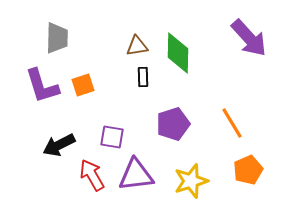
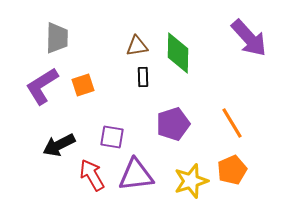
purple L-shape: rotated 75 degrees clockwise
orange pentagon: moved 16 px left
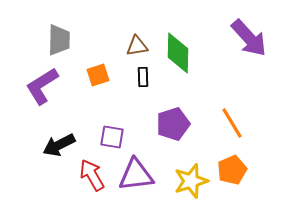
gray trapezoid: moved 2 px right, 2 px down
orange square: moved 15 px right, 10 px up
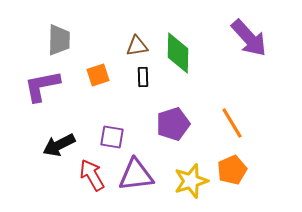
purple L-shape: rotated 21 degrees clockwise
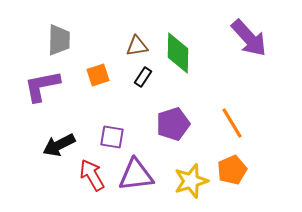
black rectangle: rotated 36 degrees clockwise
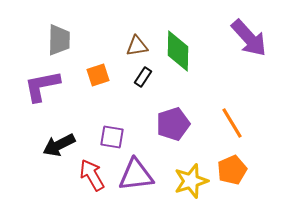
green diamond: moved 2 px up
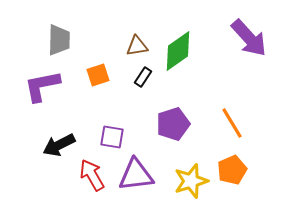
green diamond: rotated 54 degrees clockwise
